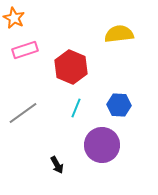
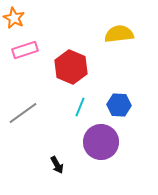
cyan line: moved 4 px right, 1 px up
purple circle: moved 1 px left, 3 px up
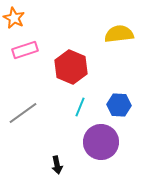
black arrow: rotated 18 degrees clockwise
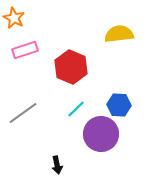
cyan line: moved 4 px left, 2 px down; rotated 24 degrees clockwise
purple circle: moved 8 px up
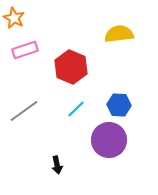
gray line: moved 1 px right, 2 px up
purple circle: moved 8 px right, 6 px down
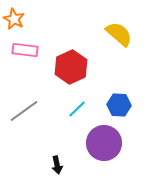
orange star: moved 1 px down
yellow semicircle: rotated 48 degrees clockwise
pink rectangle: rotated 25 degrees clockwise
red hexagon: rotated 12 degrees clockwise
cyan line: moved 1 px right
purple circle: moved 5 px left, 3 px down
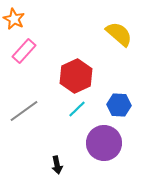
pink rectangle: moved 1 px left, 1 px down; rotated 55 degrees counterclockwise
red hexagon: moved 5 px right, 9 px down
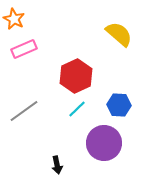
pink rectangle: moved 2 px up; rotated 25 degrees clockwise
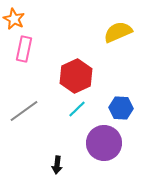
yellow semicircle: moved 1 px left, 2 px up; rotated 64 degrees counterclockwise
pink rectangle: rotated 55 degrees counterclockwise
blue hexagon: moved 2 px right, 3 px down
black arrow: rotated 18 degrees clockwise
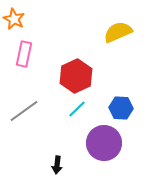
pink rectangle: moved 5 px down
